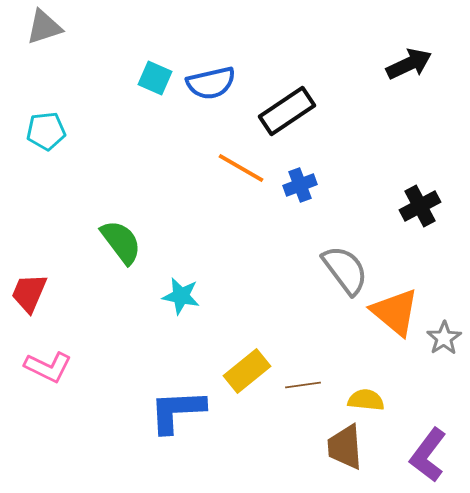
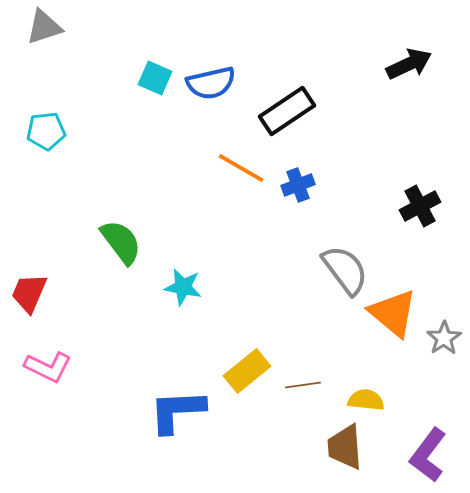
blue cross: moved 2 px left
cyan star: moved 2 px right, 9 px up
orange triangle: moved 2 px left, 1 px down
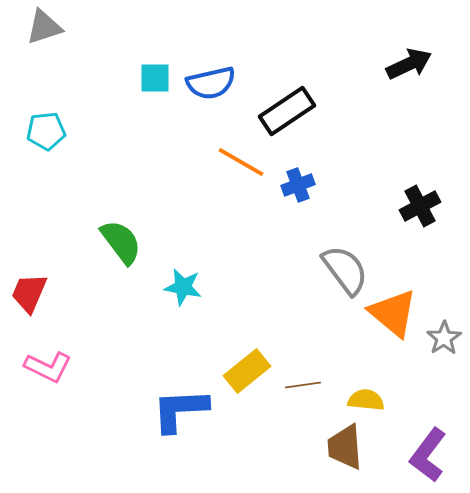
cyan square: rotated 24 degrees counterclockwise
orange line: moved 6 px up
blue L-shape: moved 3 px right, 1 px up
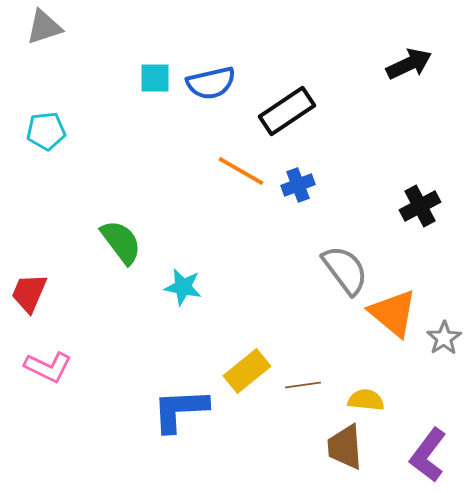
orange line: moved 9 px down
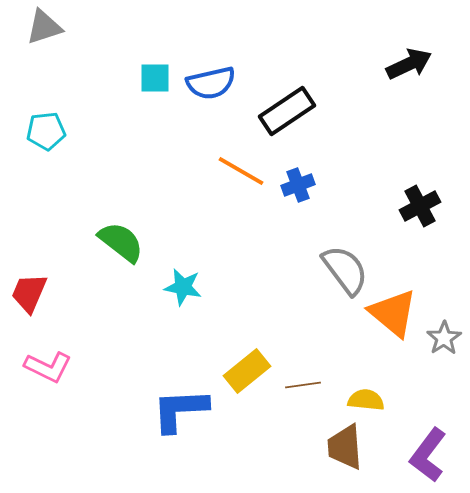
green semicircle: rotated 15 degrees counterclockwise
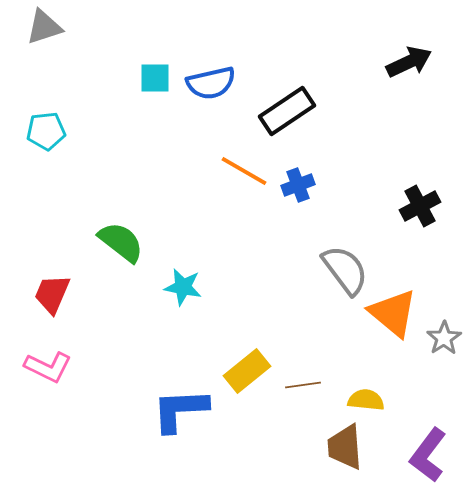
black arrow: moved 2 px up
orange line: moved 3 px right
red trapezoid: moved 23 px right, 1 px down
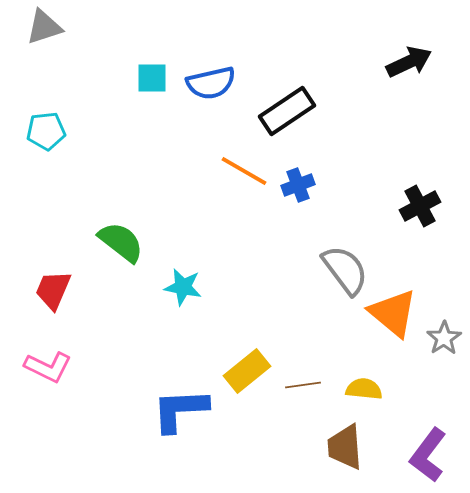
cyan square: moved 3 px left
red trapezoid: moved 1 px right, 4 px up
yellow semicircle: moved 2 px left, 11 px up
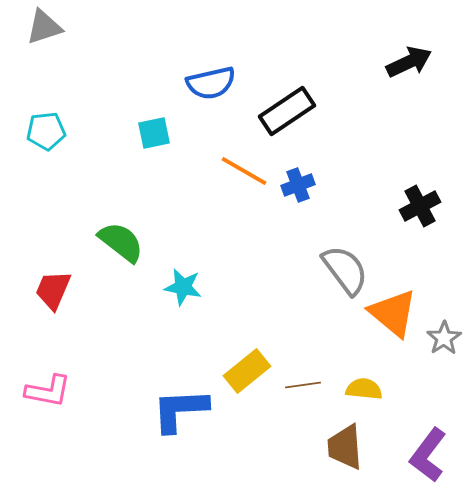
cyan square: moved 2 px right, 55 px down; rotated 12 degrees counterclockwise
pink L-shape: moved 24 px down; rotated 15 degrees counterclockwise
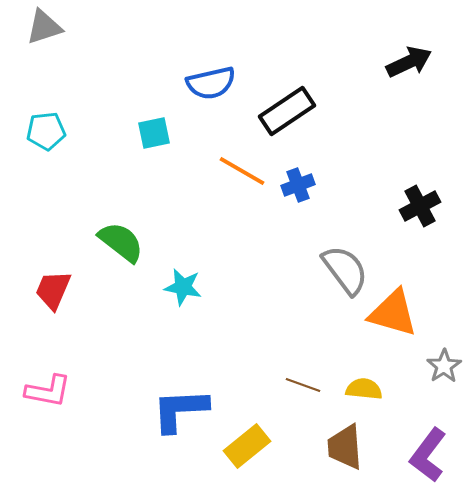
orange line: moved 2 px left
orange triangle: rotated 24 degrees counterclockwise
gray star: moved 28 px down
yellow rectangle: moved 75 px down
brown line: rotated 28 degrees clockwise
